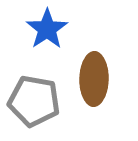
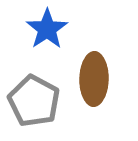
gray pentagon: rotated 18 degrees clockwise
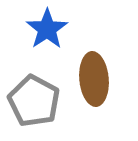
brown ellipse: rotated 6 degrees counterclockwise
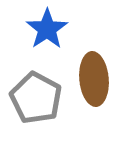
gray pentagon: moved 2 px right, 3 px up
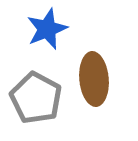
blue star: rotated 12 degrees clockwise
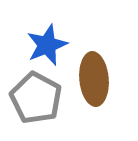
blue star: moved 16 px down
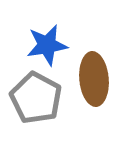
blue star: rotated 12 degrees clockwise
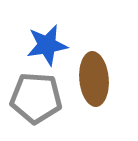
gray pentagon: rotated 24 degrees counterclockwise
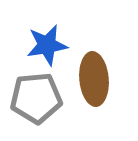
gray pentagon: rotated 9 degrees counterclockwise
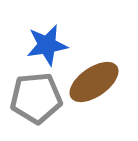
brown ellipse: moved 3 px down; rotated 60 degrees clockwise
